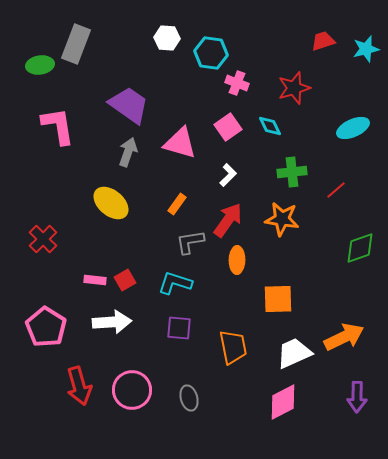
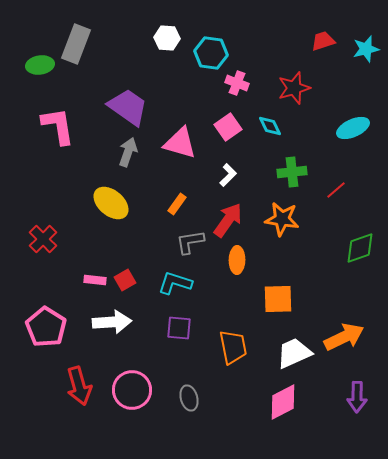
purple trapezoid at (129, 105): moved 1 px left, 2 px down
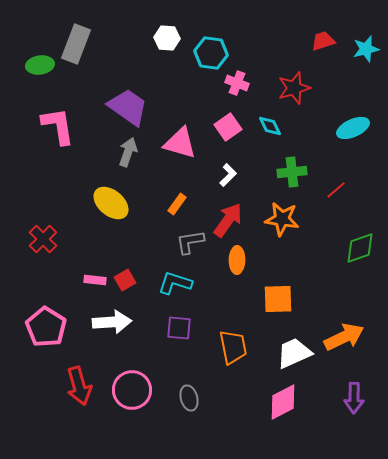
purple arrow at (357, 397): moved 3 px left, 1 px down
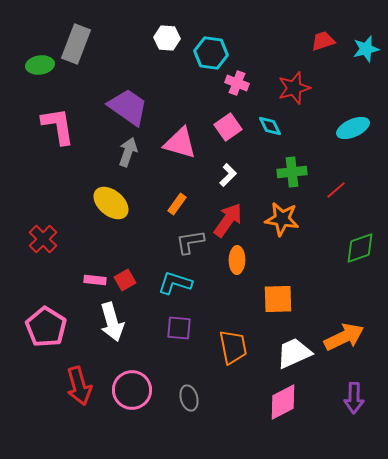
white arrow at (112, 322): rotated 78 degrees clockwise
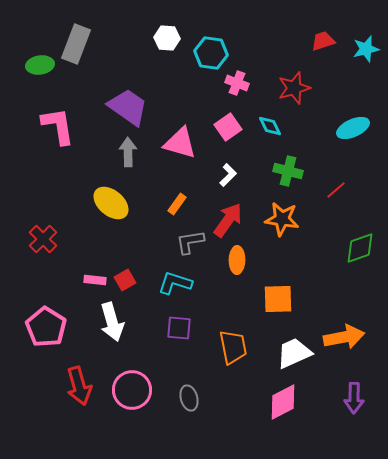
gray arrow at (128, 152): rotated 20 degrees counterclockwise
green cross at (292, 172): moved 4 px left, 1 px up; rotated 20 degrees clockwise
orange arrow at (344, 337): rotated 15 degrees clockwise
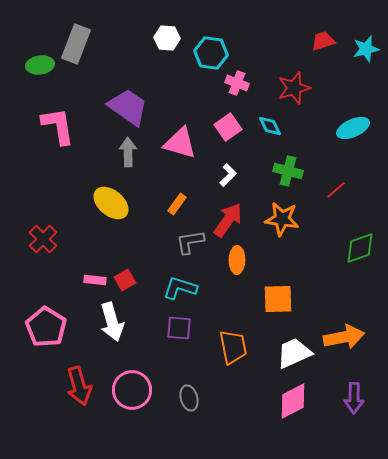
cyan L-shape at (175, 283): moved 5 px right, 5 px down
pink diamond at (283, 402): moved 10 px right, 1 px up
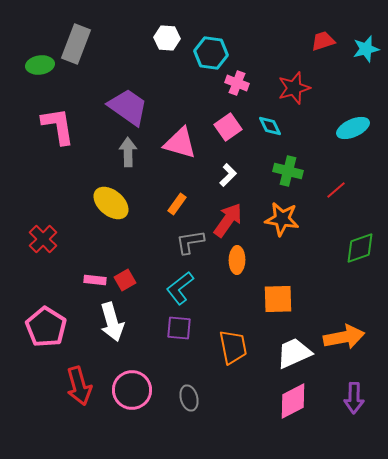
cyan L-shape at (180, 288): rotated 56 degrees counterclockwise
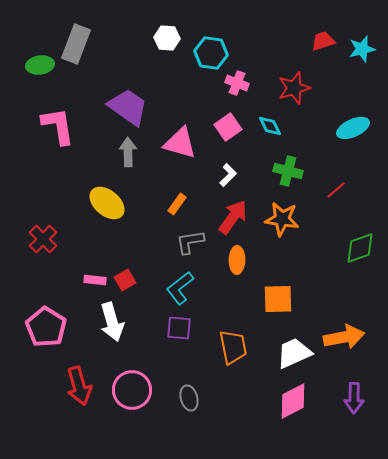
cyan star at (366, 49): moved 4 px left
yellow ellipse at (111, 203): moved 4 px left
red arrow at (228, 220): moved 5 px right, 3 px up
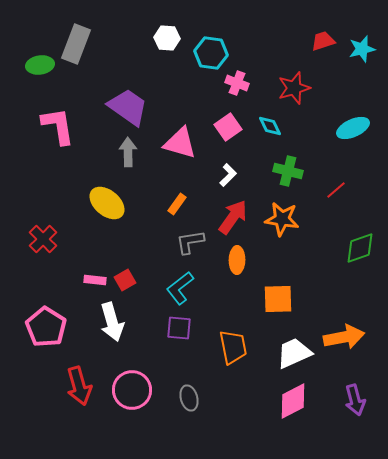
purple arrow at (354, 398): moved 1 px right, 2 px down; rotated 16 degrees counterclockwise
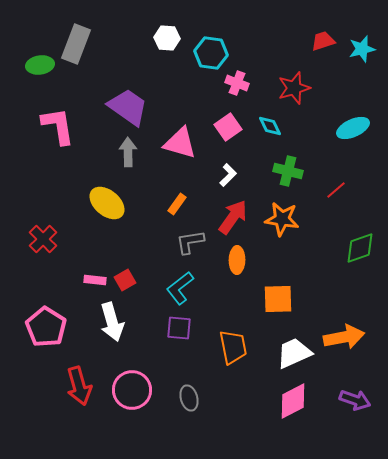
purple arrow at (355, 400): rotated 56 degrees counterclockwise
